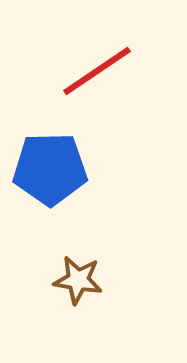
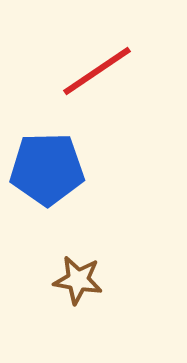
blue pentagon: moved 3 px left
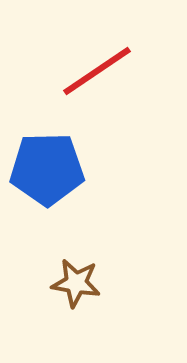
brown star: moved 2 px left, 3 px down
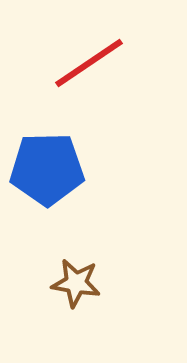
red line: moved 8 px left, 8 px up
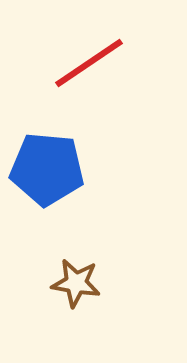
blue pentagon: rotated 6 degrees clockwise
